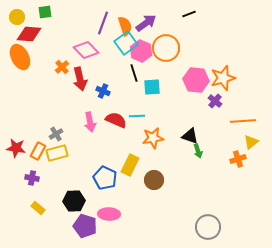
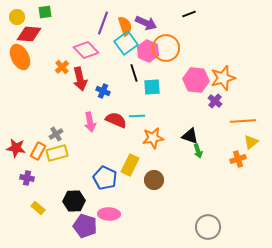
purple arrow at (146, 23): rotated 60 degrees clockwise
pink hexagon at (141, 51): moved 7 px right
purple cross at (32, 178): moved 5 px left
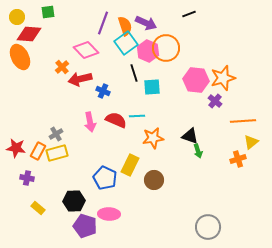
green square at (45, 12): moved 3 px right
red arrow at (80, 79): rotated 90 degrees clockwise
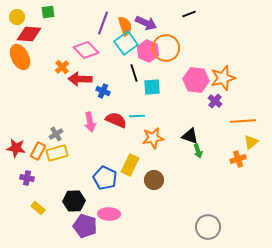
red arrow at (80, 79): rotated 15 degrees clockwise
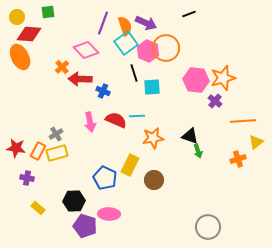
yellow triangle at (251, 142): moved 5 px right
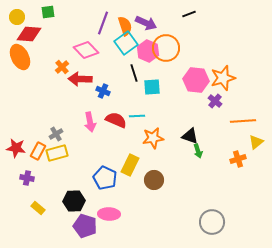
gray circle at (208, 227): moved 4 px right, 5 px up
